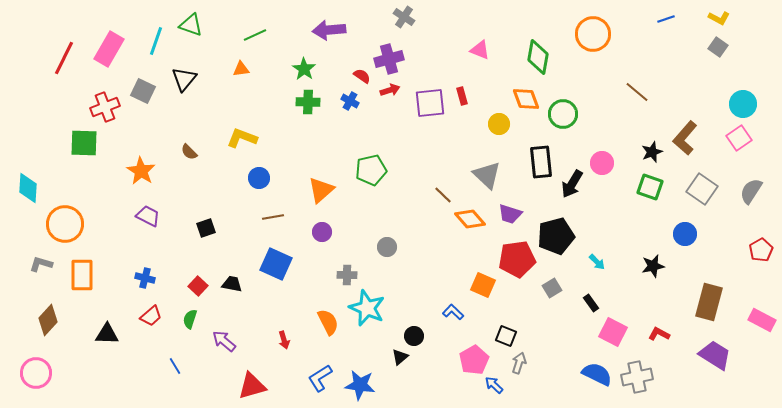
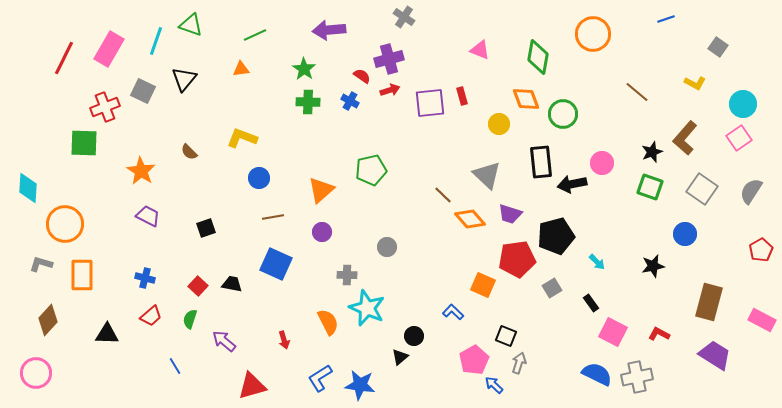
yellow L-shape at (719, 18): moved 24 px left, 65 px down
black arrow at (572, 184): rotated 48 degrees clockwise
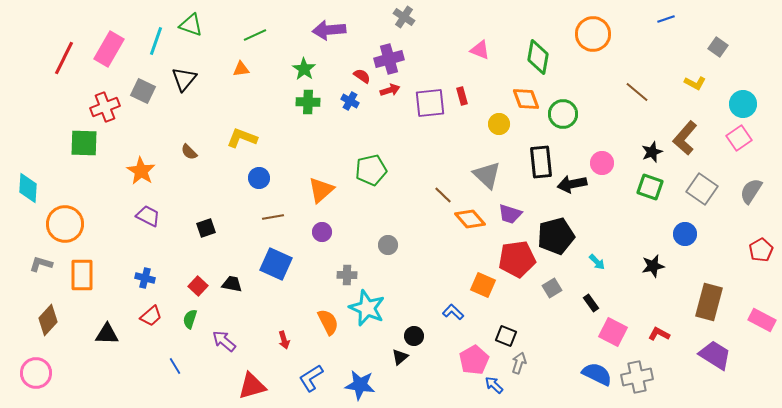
gray circle at (387, 247): moved 1 px right, 2 px up
blue L-shape at (320, 378): moved 9 px left
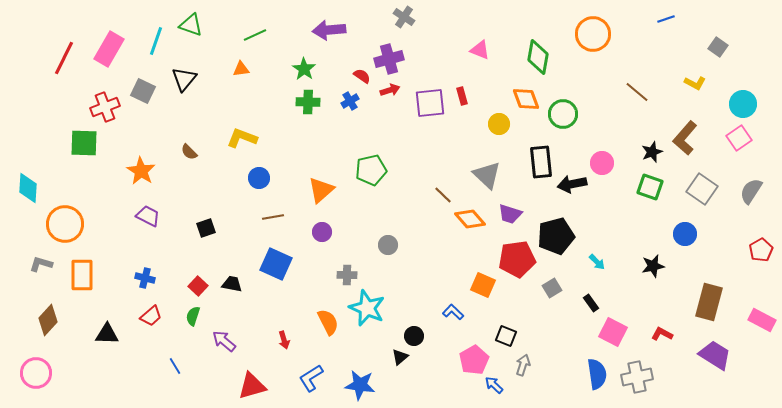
blue cross at (350, 101): rotated 30 degrees clockwise
green semicircle at (190, 319): moved 3 px right, 3 px up
red L-shape at (659, 334): moved 3 px right
gray arrow at (519, 363): moved 4 px right, 2 px down
blue semicircle at (597, 374): rotated 56 degrees clockwise
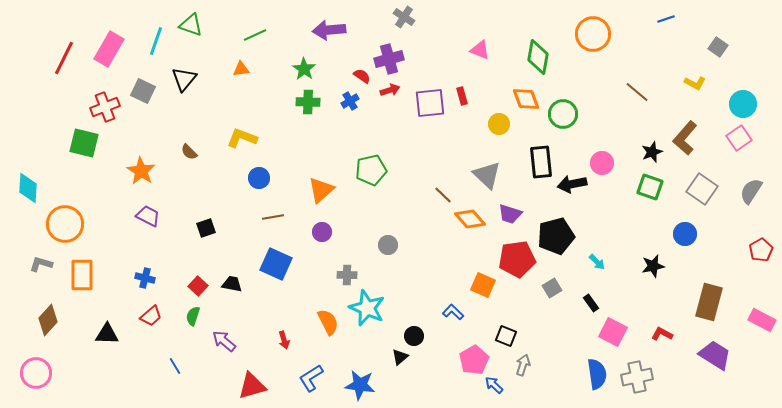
green square at (84, 143): rotated 12 degrees clockwise
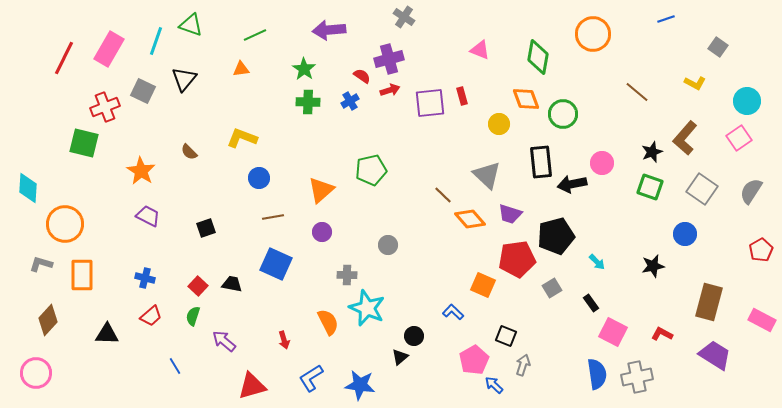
cyan circle at (743, 104): moved 4 px right, 3 px up
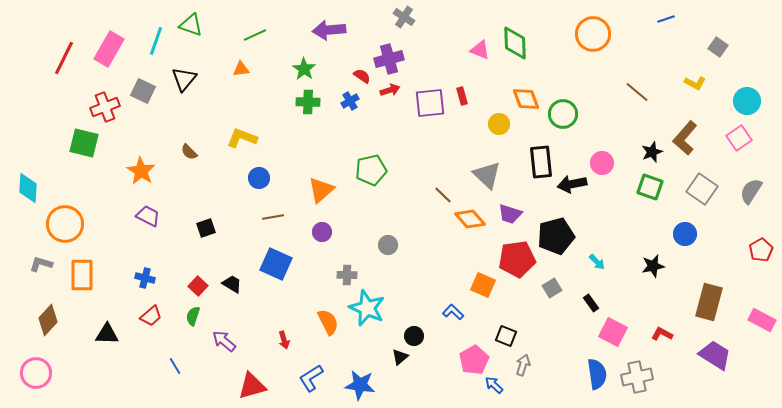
green diamond at (538, 57): moved 23 px left, 14 px up; rotated 12 degrees counterclockwise
black trapezoid at (232, 284): rotated 20 degrees clockwise
